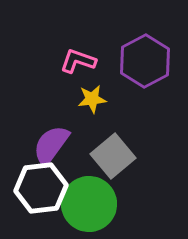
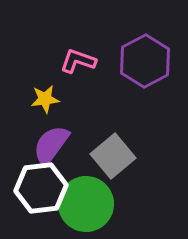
yellow star: moved 47 px left
green circle: moved 3 px left
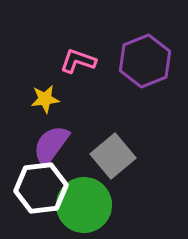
purple hexagon: rotated 6 degrees clockwise
green circle: moved 2 px left, 1 px down
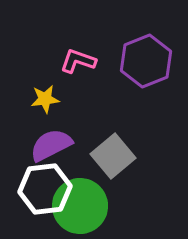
purple hexagon: moved 1 px right
purple semicircle: rotated 27 degrees clockwise
white hexagon: moved 4 px right, 1 px down
green circle: moved 4 px left, 1 px down
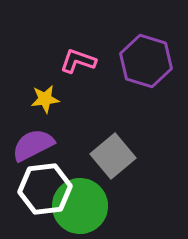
purple hexagon: rotated 21 degrees counterclockwise
purple semicircle: moved 18 px left
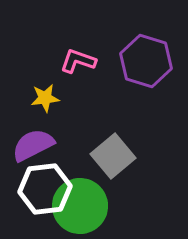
yellow star: moved 1 px up
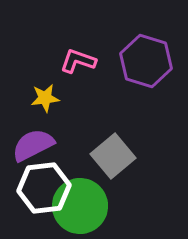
white hexagon: moved 1 px left, 1 px up
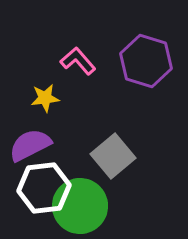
pink L-shape: rotated 30 degrees clockwise
purple semicircle: moved 3 px left
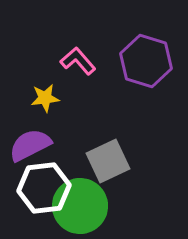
gray square: moved 5 px left, 5 px down; rotated 15 degrees clockwise
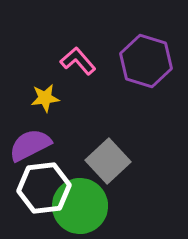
gray square: rotated 18 degrees counterclockwise
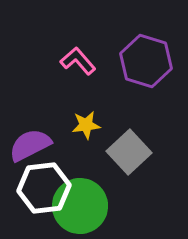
yellow star: moved 41 px right, 27 px down
gray square: moved 21 px right, 9 px up
